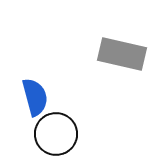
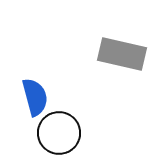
black circle: moved 3 px right, 1 px up
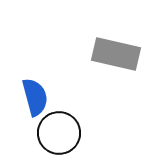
gray rectangle: moved 6 px left
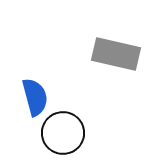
black circle: moved 4 px right
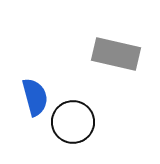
black circle: moved 10 px right, 11 px up
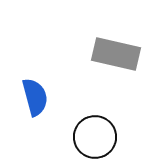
black circle: moved 22 px right, 15 px down
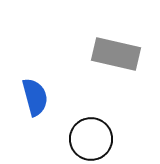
black circle: moved 4 px left, 2 px down
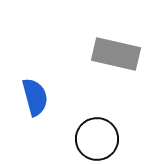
black circle: moved 6 px right
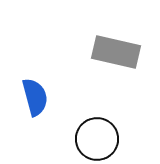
gray rectangle: moved 2 px up
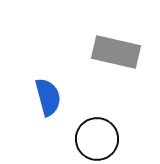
blue semicircle: moved 13 px right
